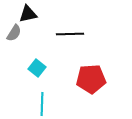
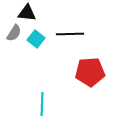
black triangle: moved 1 px left, 1 px up; rotated 18 degrees clockwise
cyan square: moved 1 px left, 29 px up
red pentagon: moved 1 px left, 7 px up
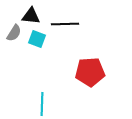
black triangle: moved 4 px right, 3 px down
black line: moved 5 px left, 10 px up
cyan square: moved 1 px right; rotated 18 degrees counterclockwise
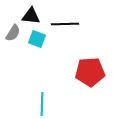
gray semicircle: moved 1 px left
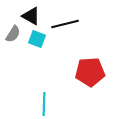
black triangle: rotated 24 degrees clockwise
black line: rotated 12 degrees counterclockwise
gray semicircle: moved 1 px down
cyan line: moved 2 px right
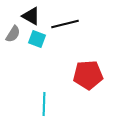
red pentagon: moved 2 px left, 3 px down
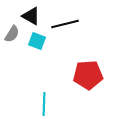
gray semicircle: moved 1 px left
cyan square: moved 2 px down
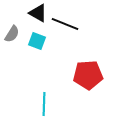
black triangle: moved 7 px right, 3 px up
black line: rotated 36 degrees clockwise
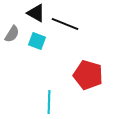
black triangle: moved 2 px left
red pentagon: rotated 20 degrees clockwise
cyan line: moved 5 px right, 2 px up
